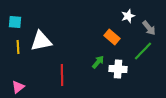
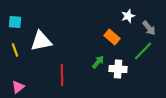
yellow line: moved 3 px left, 3 px down; rotated 16 degrees counterclockwise
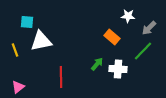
white star: rotated 24 degrees clockwise
cyan square: moved 12 px right
gray arrow: rotated 84 degrees clockwise
green arrow: moved 1 px left, 2 px down
red line: moved 1 px left, 2 px down
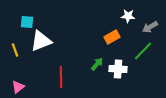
gray arrow: moved 1 px right, 1 px up; rotated 14 degrees clockwise
orange rectangle: rotated 70 degrees counterclockwise
white triangle: rotated 10 degrees counterclockwise
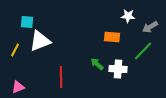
orange rectangle: rotated 35 degrees clockwise
white triangle: moved 1 px left
yellow line: rotated 48 degrees clockwise
green arrow: rotated 88 degrees counterclockwise
pink triangle: rotated 16 degrees clockwise
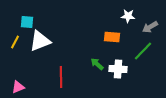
yellow line: moved 8 px up
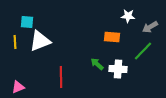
yellow line: rotated 32 degrees counterclockwise
